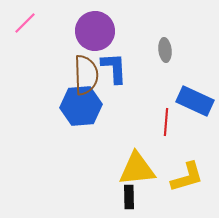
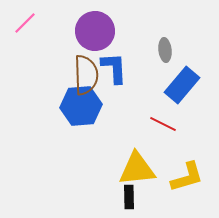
blue rectangle: moved 13 px left, 16 px up; rotated 75 degrees counterclockwise
red line: moved 3 px left, 2 px down; rotated 68 degrees counterclockwise
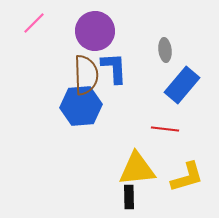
pink line: moved 9 px right
red line: moved 2 px right, 5 px down; rotated 20 degrees counterclockwise
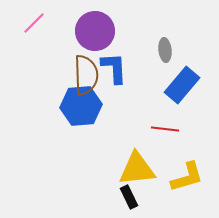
black rectangle: rotated 25 degrees counterclockwise
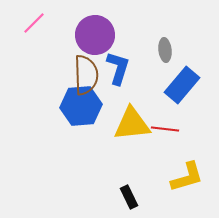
purple circle: moved 4 px down
blue L-shape: moved 4 px right; rotated 20 degrees clockwise
yellow triangle: moved 5 px left, 45 px up
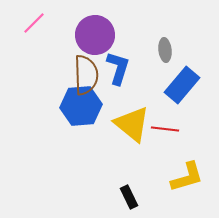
yellow triangle: rotated 45 degrees clockwise
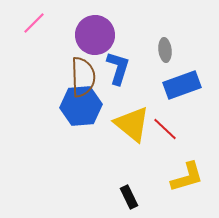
brown semicircle: moved 3 px left, 2 px down
blue rectangle: rotated 30 degrees clockwise
red line: rotated 36 degrees clockwise
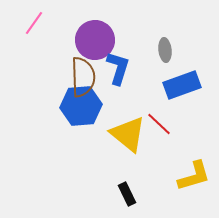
pink line: rotated 10 degrees counterclockwise
purple circle: moved 5 px down
yellow triangle: moved 4 px left, 10 px down
red line: moved 6 px left, 5 px up
yellow L-shape: moved 7 px right, 1 px up
black rectangle: moved 2 px left, 3 px up
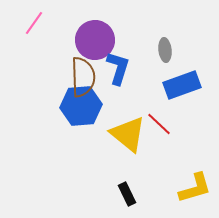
yellow L-shape: moved 1 px right, 12 px down
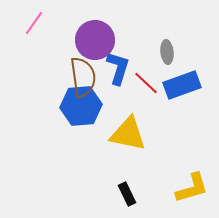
gray ellipse: moved 2 px right, 2 px down
brown semicircle: rotated 6 degrees counterclockwise
red line: moved 13 px left, 41 px up
yellow triangle: rotated 27 degrees counterclockwise
yellow L-shape: moved 3 px left
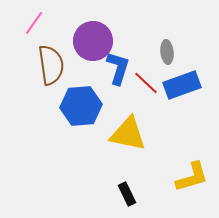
purple circle: moved 2 px left, 1 px down
brown semicircle: moved 32 px left, 12 px up
yellow L-shape: moved 11 px up
